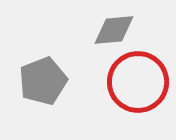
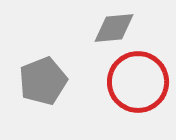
gray diamond: moved 2 px up
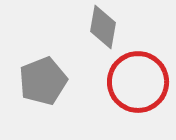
gray diamond: moved 11 px left, 1 px up; rotated 75 degrees counterclockwise
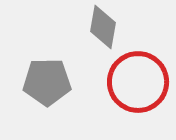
gray pentagon: moved 4 px right, 1 px down; rotated 21 degrees clockwise
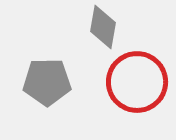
red circle: moved 1 px left
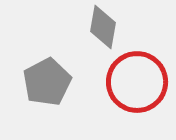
gray pentagon: rotated 27 degrees counterclockwise
